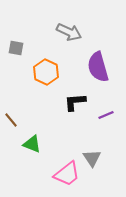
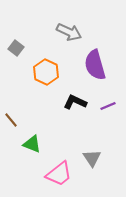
gray square: rotated 28 degrees clockwise
purple semicircle: moved 3 px left, 2 px up
black L-shape: rotated 30 degrees clockwise
purple line: moved 2 px right, 9 px up
pink trapezoid: moved 8 px left
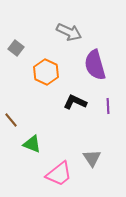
purple line: rotated 70 degrees counterclockwise
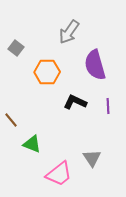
gray arrow: rotated 100 degrees clockwise
orange hexagon: moved 1 px right; rotated 25 degrees counterclockwise
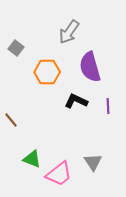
purple semicircle: moved 5 px left, 2 px down
black L-shape: moved 1 px right, 1 px up
green triangle: moved 15 px down
gray triangle: moved 1 px right, 4 px down
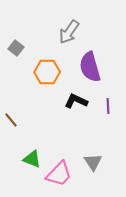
pink trapezoid: rotated 8 degrees counterclockwise
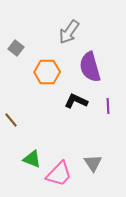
gray triangle: moved 1 px down
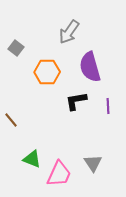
black L-shape: rotated 35 degrees counterclockwise
pink trapezoid: rotated 20 degrees counterclockwise
